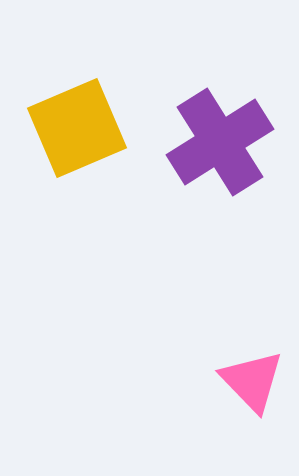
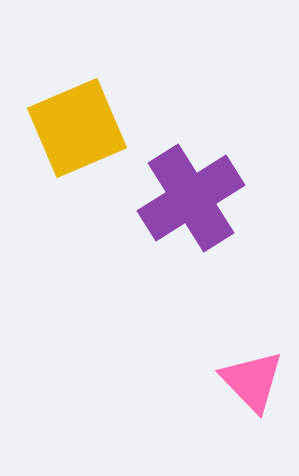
purple cross: moved 29 px left, 56 px down
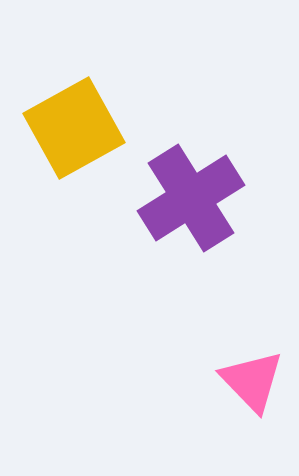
yellow square: moved 3 px left; rotated 6 degrees counterclockwise
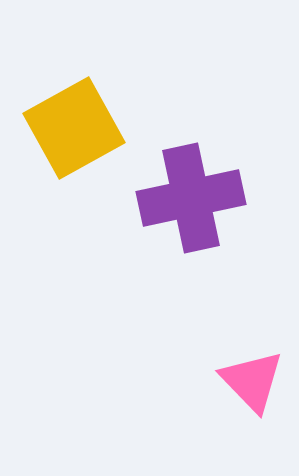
purple cross: rotated 20 degrees clockwise
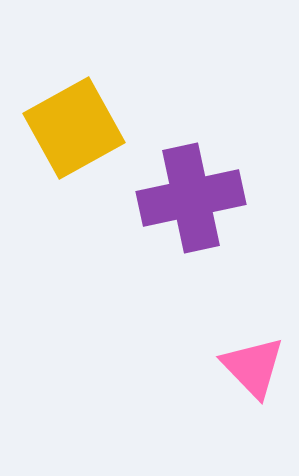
pink triangle: moved 1 px right, 14 px up
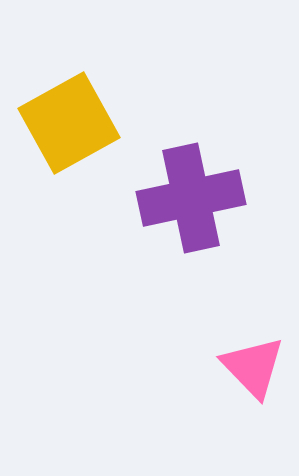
yellow square: moved 5 px left, 5 px up
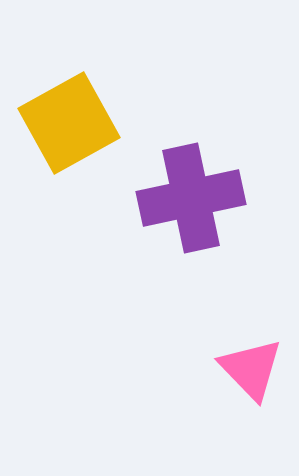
pink triangle: moved 2 px left, 2 px down
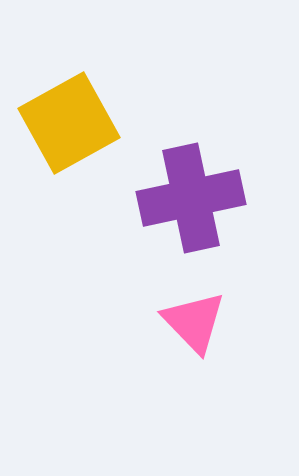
pink triangle: moved 57 px left, 47 px up
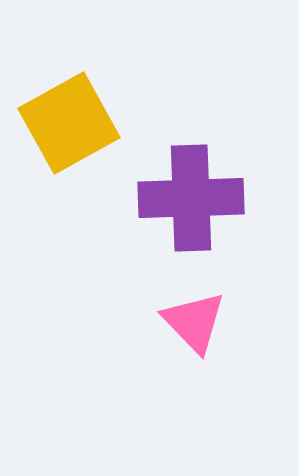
purple cross: rotated 10 degrees clockwise
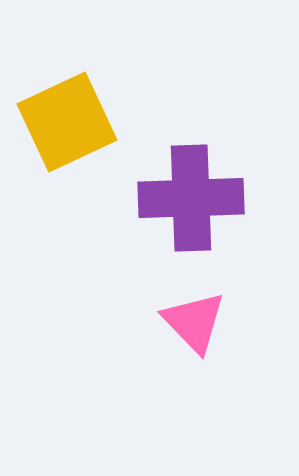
yellow square: moved 2 px left, 1 px up; rotated 4 degrees clockwise
